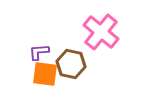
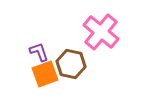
purple L-shape: rotated 75 degrees clockwise
orange square: rotated 28 degrees counterclockwise
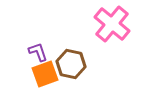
pink cross: moved 11 px right, 8 px up
purple L-shape: moved 1 px left
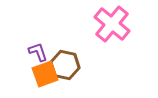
brown hexagon: moved 6 px left, 1 px down
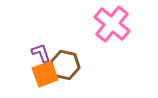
purple L-shape: moved 3 px right, 1 px down
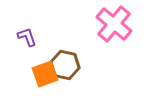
pink cross: moved 2 px right
purple L-shape: moved 14 px left, 16 px up
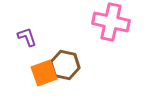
pink cross: moved 3 px left, 2 px up; rotated 27 degrees counterclockwise
orange square: moved 1 px left, 1 px up
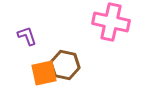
purple L-shape: moved 1 px up
orange square: rotated 8 degrees clockwise
